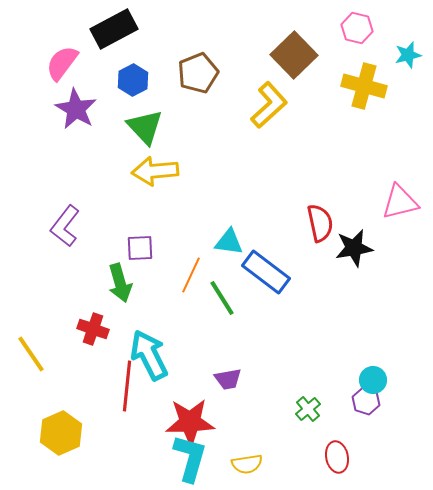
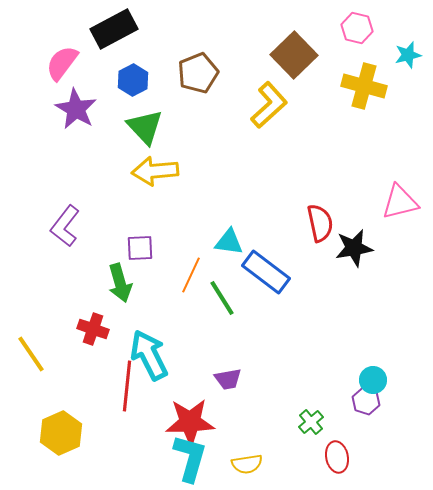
green cross: moved 3 px right, 13 px down
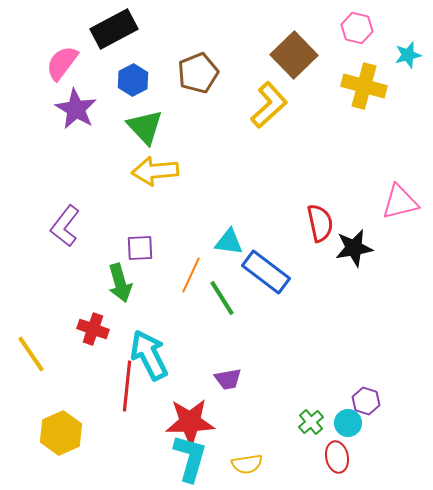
cyan circle: moved 25 px left, 43 px down
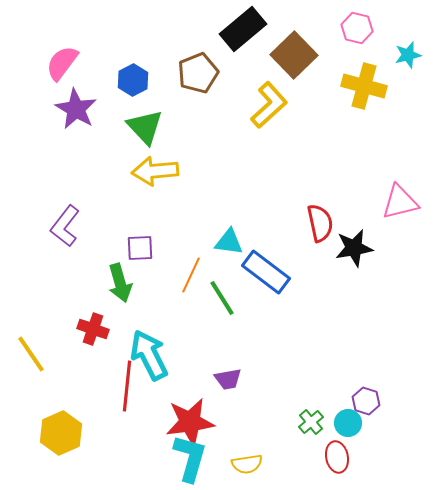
black rectangle: moved 129 px right; rotated 12 degrees counterclockwise
red star: rotated 6 degrees counterclockwise
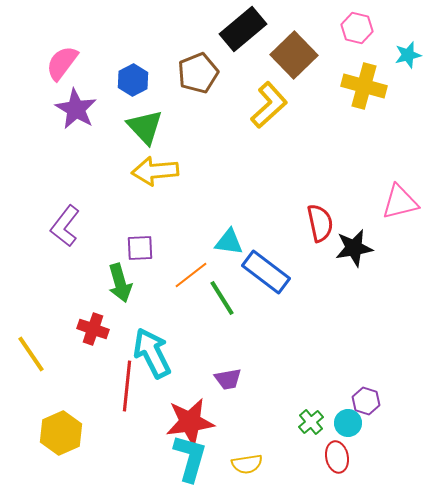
orange line: rotated 27 degrees clockwise
cyan arrow: moved 3 px right, 2 px up
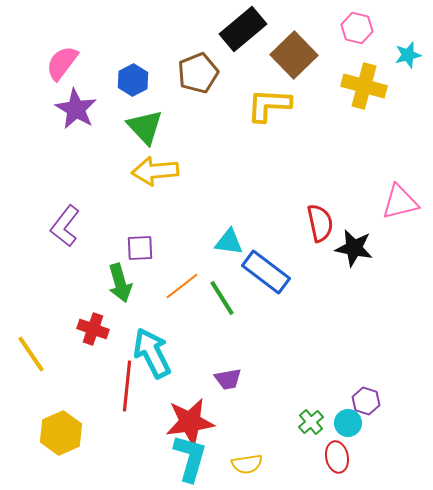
yellow L-shape: rotated 135 degrees counterclockwise
black star: rotated 21 degrees clockwise
orange line: moved 9 px left, 11 px down
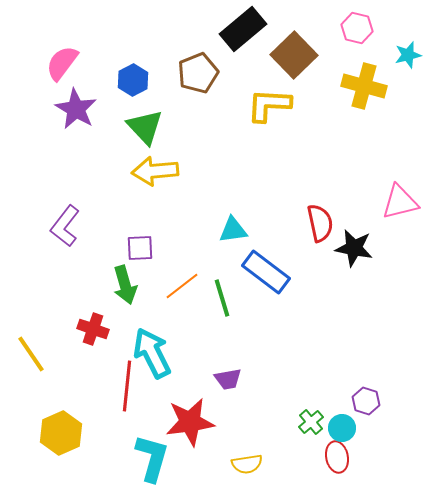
cyan triangle: moved 4 px right, 12 px up; rotated 16 degrees counterclockwise
green arrow: moved 5 px right, 2 px down
green line: rotated 15 degrees clockwise
cyan circle: moved 6 px left, 5 px down
cyan L-shape: moved 38 px left
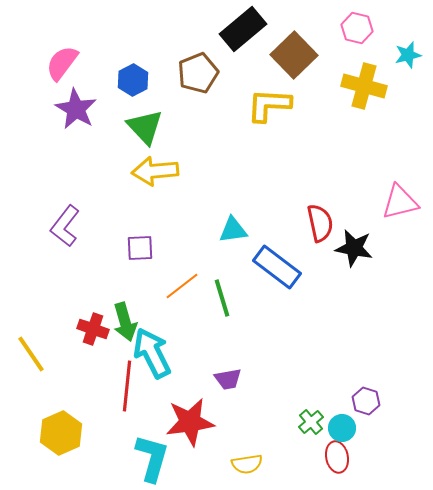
blue rectangle: moved 11 px right, 5 px up
green arrow: moved 37 px down
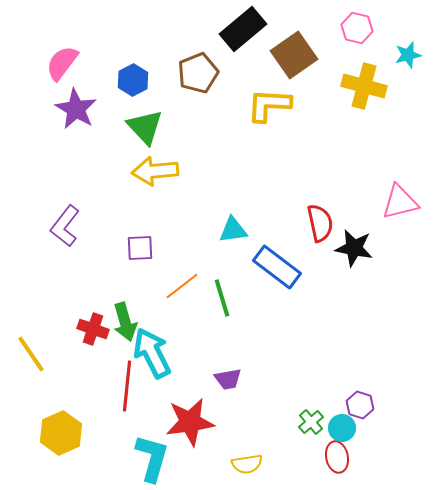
brown square: rotated 9 degrees clockwise
purple hexagon: moved 6 px left, 4 px down
